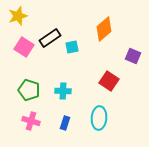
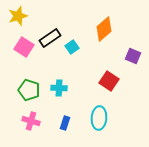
cyan square: rotated 24 degrees counterclockwise
cyan cross: moved 4 px left, 3 px up
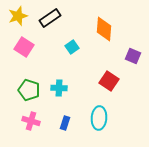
orange diamond: rotated 45 degrees counterclockwise
black rectangle: moved 20 px up
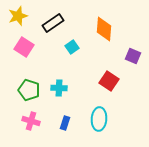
black rectangle: moved 3 px right, 5 px down
cyan ellipse: moved 1 px down
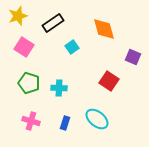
orange diamond: rotated 20 degrees counterclockwise
purple square: moved 1 px down
green pentagon: moved 7 px up
cyan ellipse: moved 2 px left; rotated 55 degrees counterclockwise
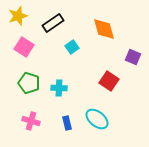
blue rectangle: moved 2 px right; rotated 32 degrees counterclockwise
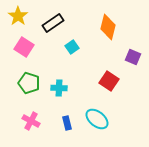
yellow star: rotated 18 degrees counterclockwise
orange diamond: moved 4 px right, 2 px up; rotated 30 degrees clockwise
pink cross: rotated 12 degrees clockwise
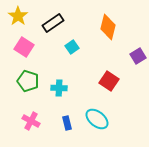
purple square: moved 5 px right, 1 px up; rotated 35 degrees clockwise
green pentagon: moved 1 px left, 2 px up
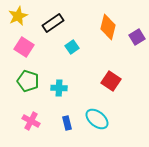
yellow star: rotated 12 degrees clockwise
purple square: moved 1 px left, 19 px up
red square: moved 2 px right
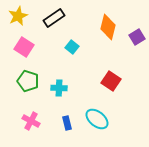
black rectangle: moved 1 px right, 5 px up
cyan square: rotated 16 degrees counterclockwise
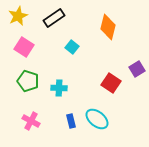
purple square: moved 32 px down
red square: moved 2 px down
blue rectangle: moved 4 px right, 2 px up
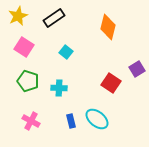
cyan square: moved 6 px left, 5 px down
